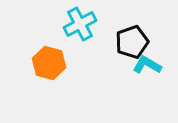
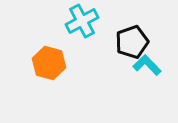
cyan cross: moved 2 px right, 3 px up
cyan L-shape: rotated 16 degrees clockwise
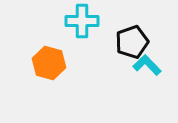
cyan cross: rotated 28 degrees clockwise
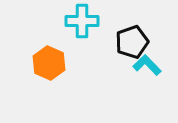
orange hexagon: rotated 8 degrees clockwise
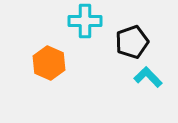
cyan cross: moved 3 px right
cyan L-shape: moved 1 px right, 12 px down
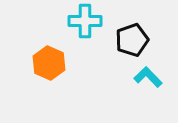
black pentagon: moved 2 px up
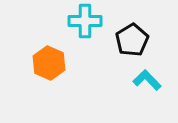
black pentagon: rotated 12 degrees counterclockwise
cyan L-shape: moved 1 px left, 3 px down
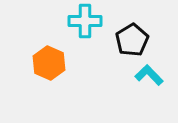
cyan L-shape: moved 2 px right, 5 px up
